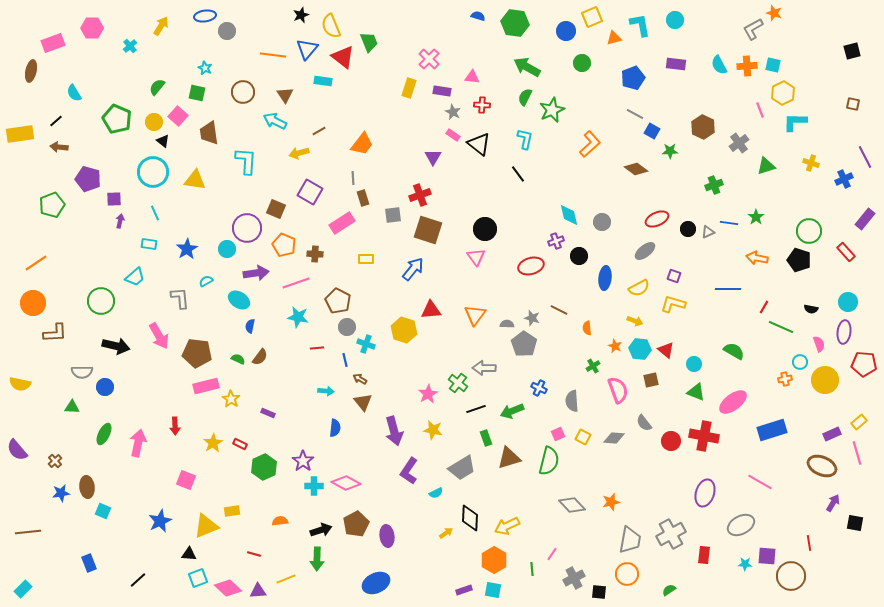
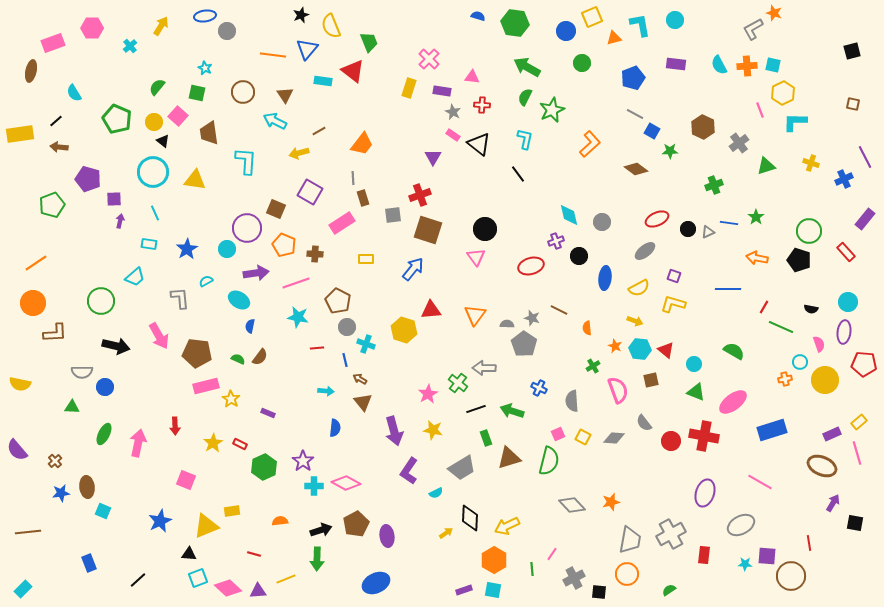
red triangle at (343, 57): moved 10 px right, 14 px down
green arrow at (512, 411): rotated 40 degrees clockwise
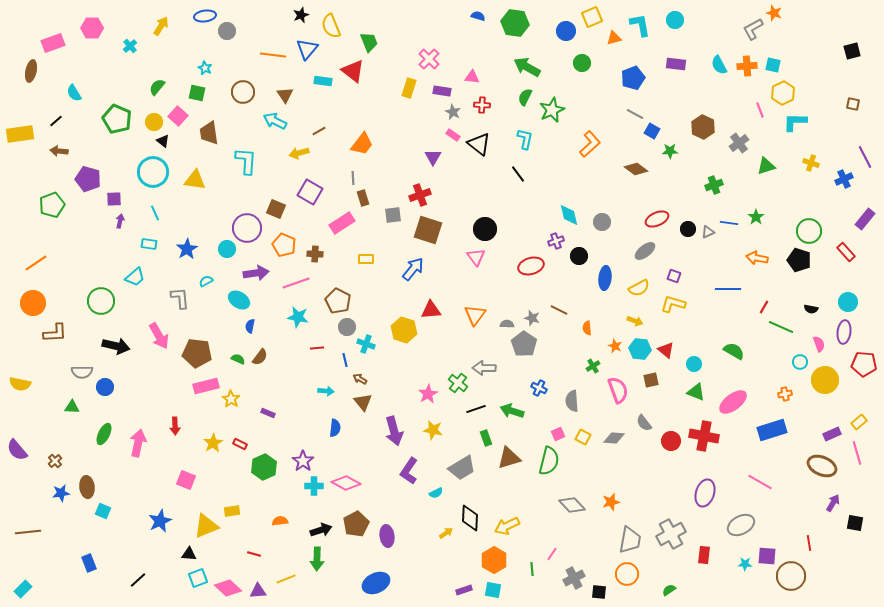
brown arrow at (59, 147): moved 4 px down
orange cross at (785, 379): moved 15 px down
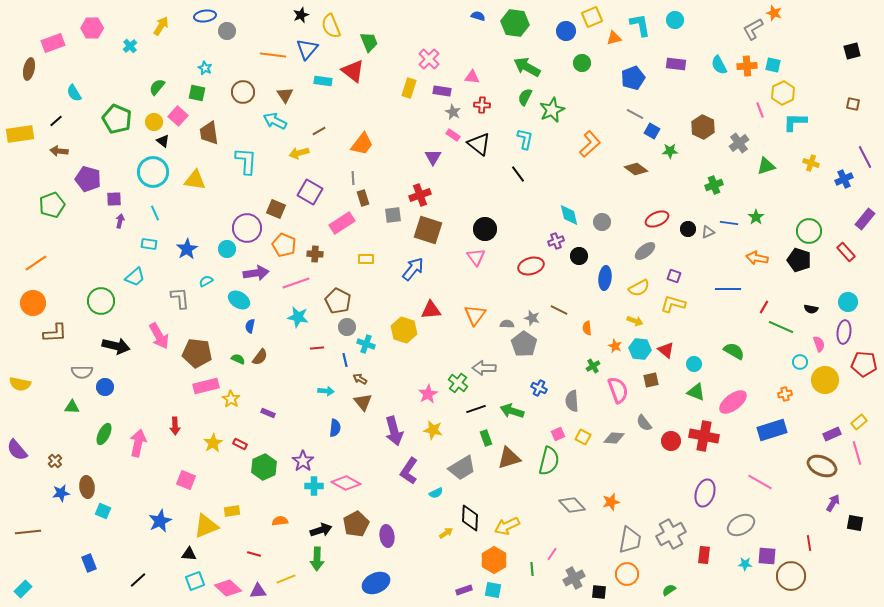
brown ellipse at (31, 71): moved 2 px left, 2 px up
cyan square at (198, 578): moved 3 px left, 3 px down
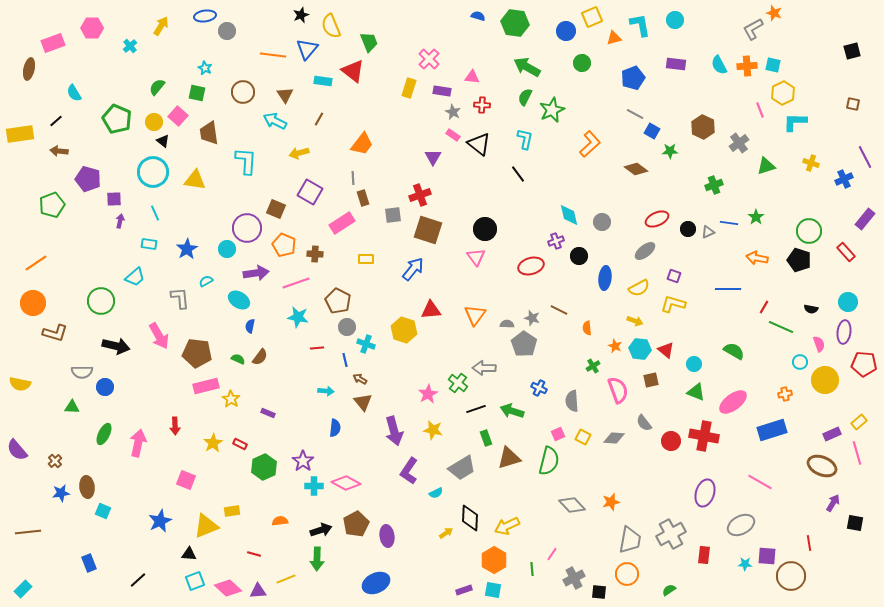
brown line at (319, 131): moved 12 px up; rotated 32 degrees counterclockwise
brown L-shape at (55, 333): rotated 20 degrees clockwise
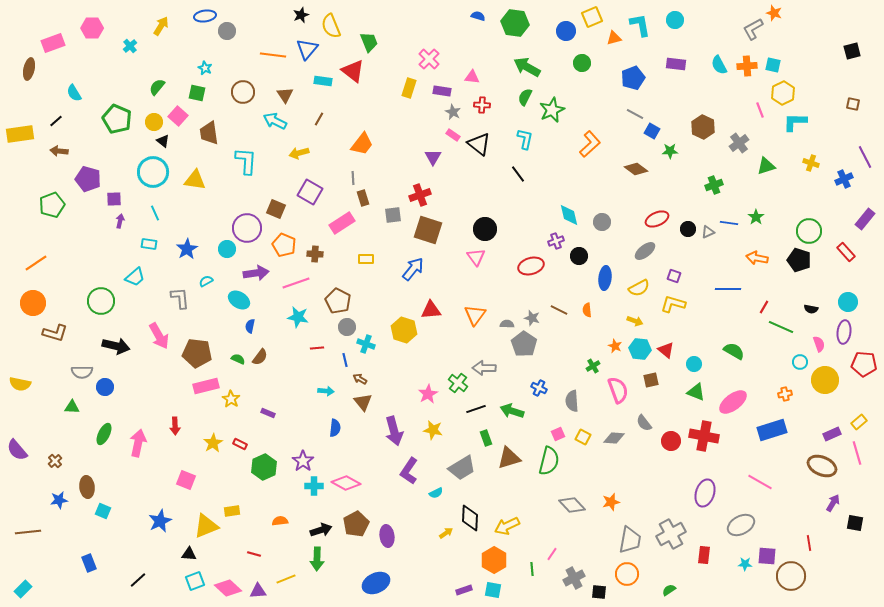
orange semicircle at (587, 328): moved 18 px up
blue star at (61, 493): moved 2 px left, 7 px down
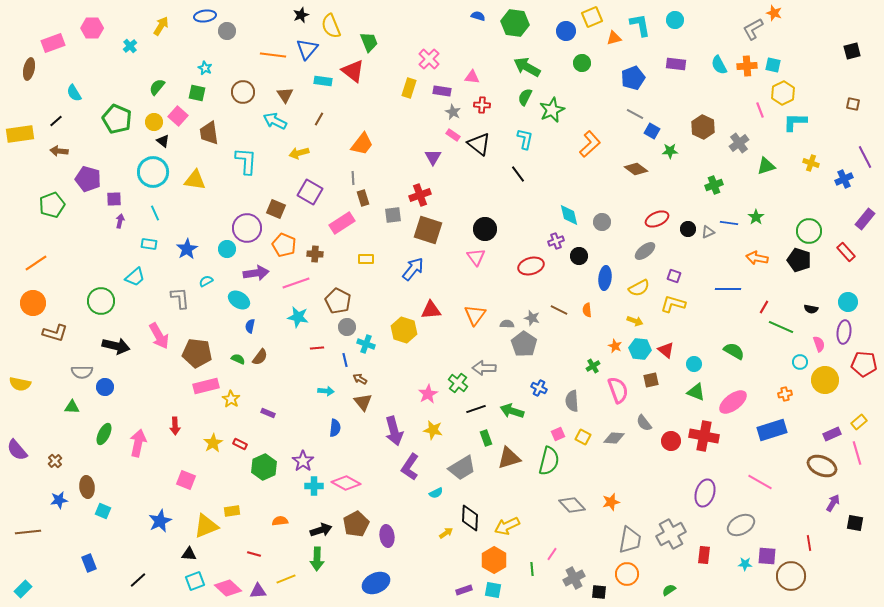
purple L-shape at (409, 471): moved 1 px right, 4 px up
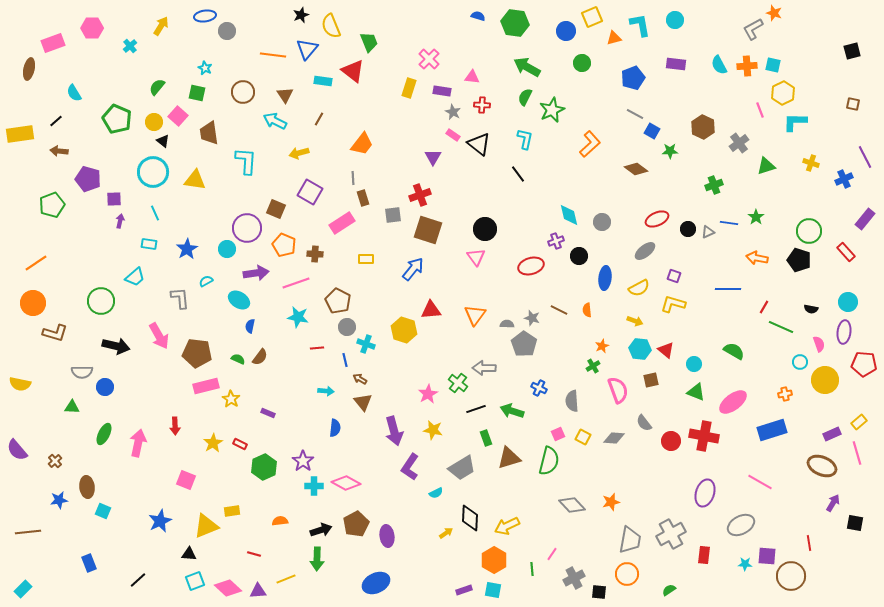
orange star at (615, 346): moved 13 px left; rotated 24 degrees clockwise
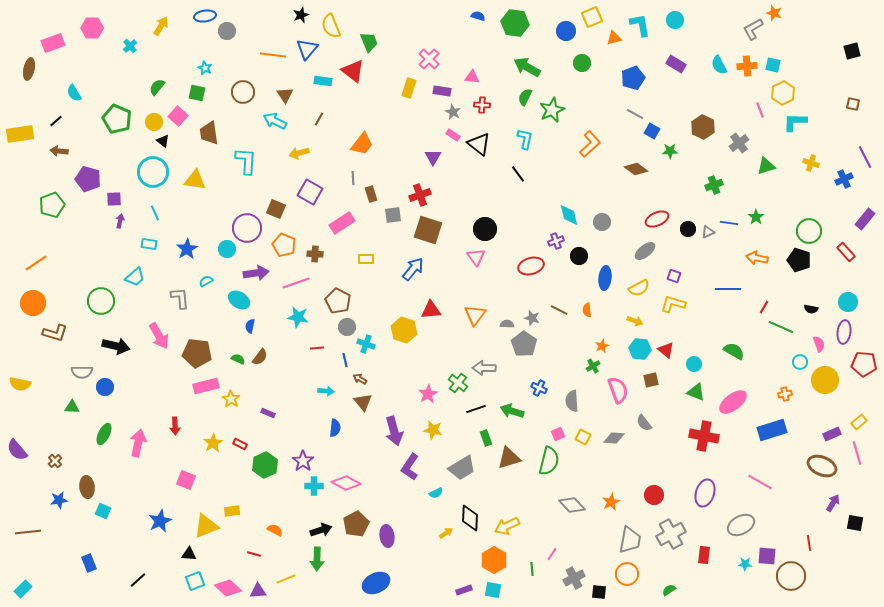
purple rectangle at (676, 64): rotated 24 degrees clockwise
brown rectangle at (363, 198): moved 8 px right, 4 px up
red circle at (671, 441): moved 17 px left, 54 px down
green hexagon at (264, 467): moved 1 px right, 2 px up
orange star at (611, 502): rotated 12 degrees counterclockwise
orange semicircle at (280, 521): moved 5 px left, 9 px down; rotated 35 degrees clockwise
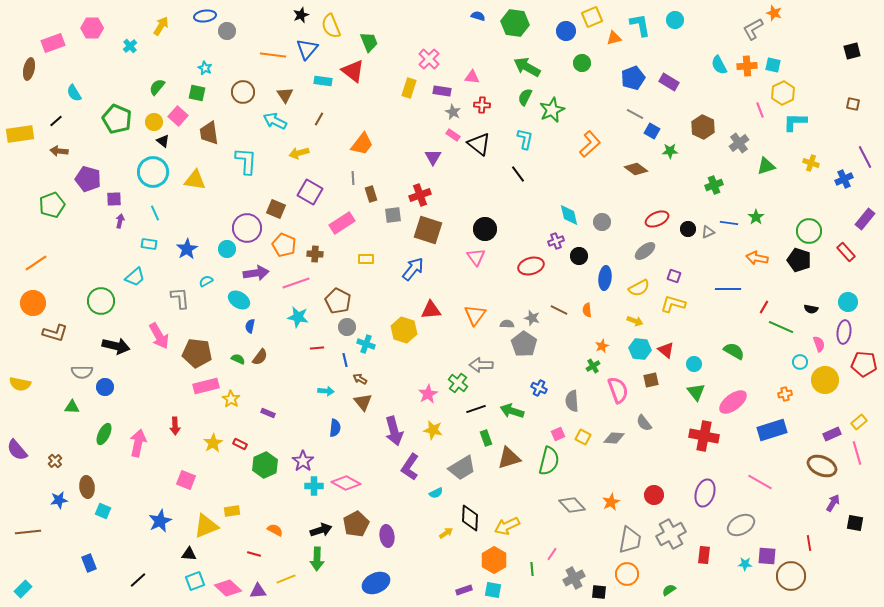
purple rectangle at (676, 64): moved 7 px left, 18 px down
gray arrow at (484, 368): moved 3 px left, 3 px up
green triangle at (696, 392): rotated 30 degrees clockwise
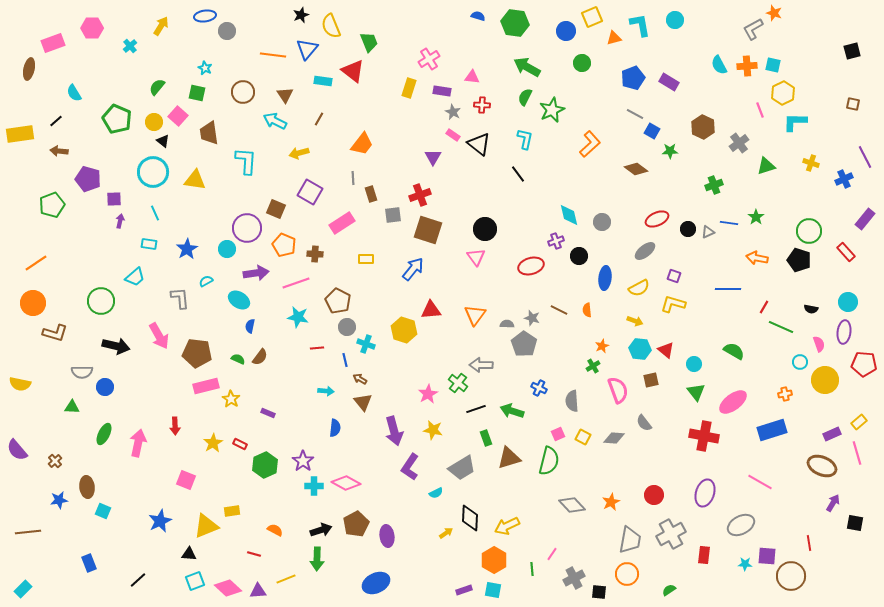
pink cross at (429, 59): rotated 15 degrees clockwise
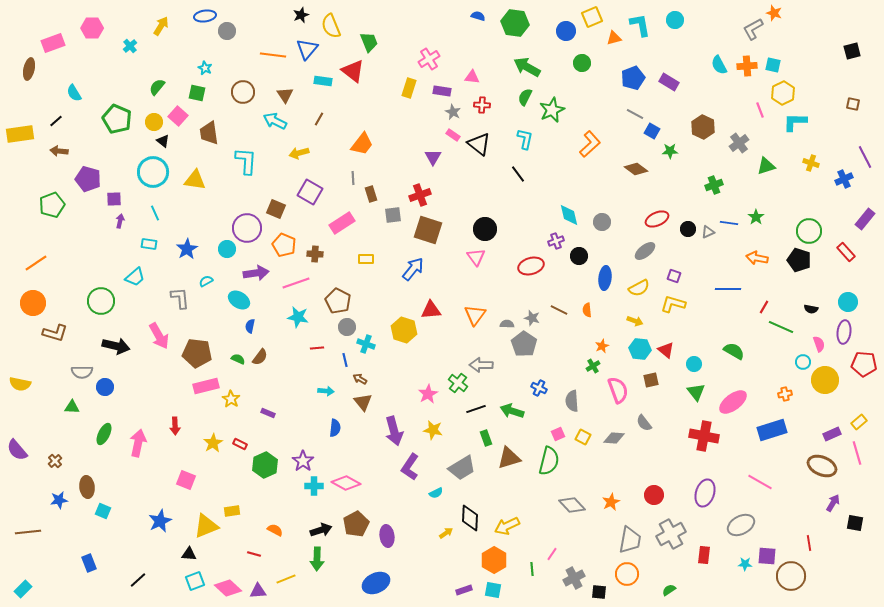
cyan circle at (800, 362): moved 3 px right
